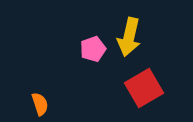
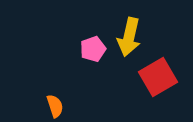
red square: moved 14 px right, 11 px up
orange semicircle: moved 15 px right, 2 px down
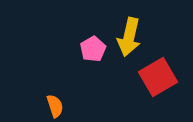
pink pentagon: rotated 10 degrees counterclockwise
